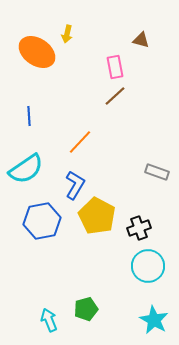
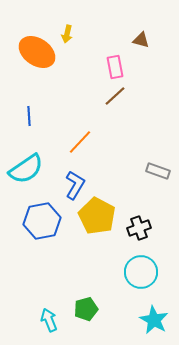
gray rectangle: moved 1 px right, 1 px up
cyan circle: moved 7 px left, 6 px down
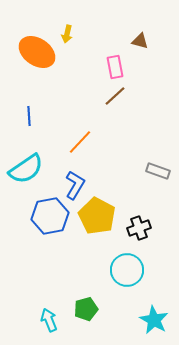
brown triangle: moved 1 px left, 1 px down
blue hexagon: moved 8 px right, 5 px up
cyan circle: moved 14 px left, 2 px up
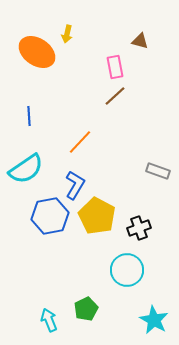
green pentagon: rotated 10 degrees counterclockwise
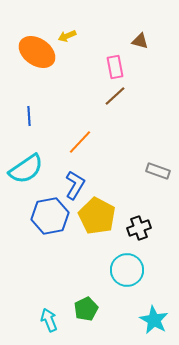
yellow arrow: moved 2 px down; rotated 54 degrees clockwise
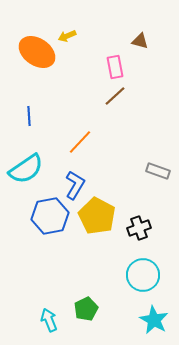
cyan circle: moved 16 px right, 5 px down
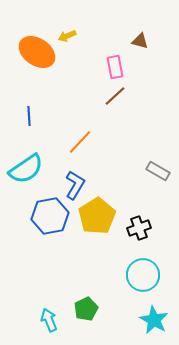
gray rectangle: rotated 10 degrees clockwise
yellow pentagon: rotated 12 degrees clockwise
